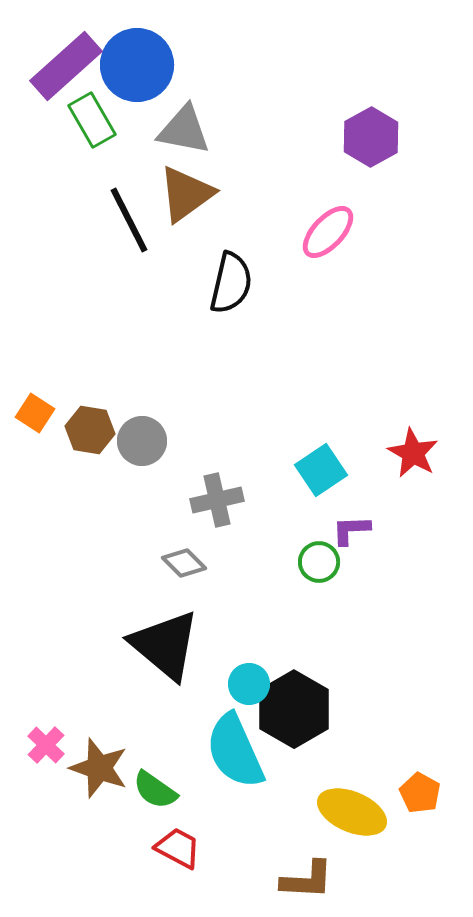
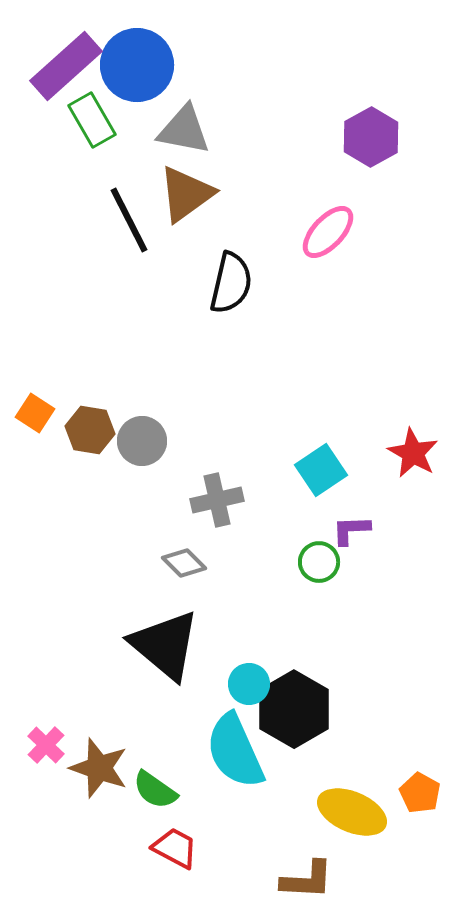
red trapezoid: moved 3 px left
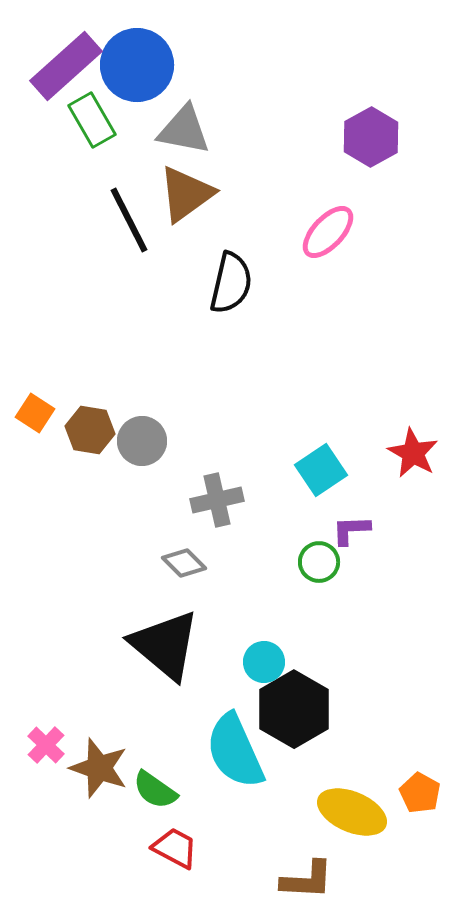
cyan circle: moved 15 px right, 22 px up
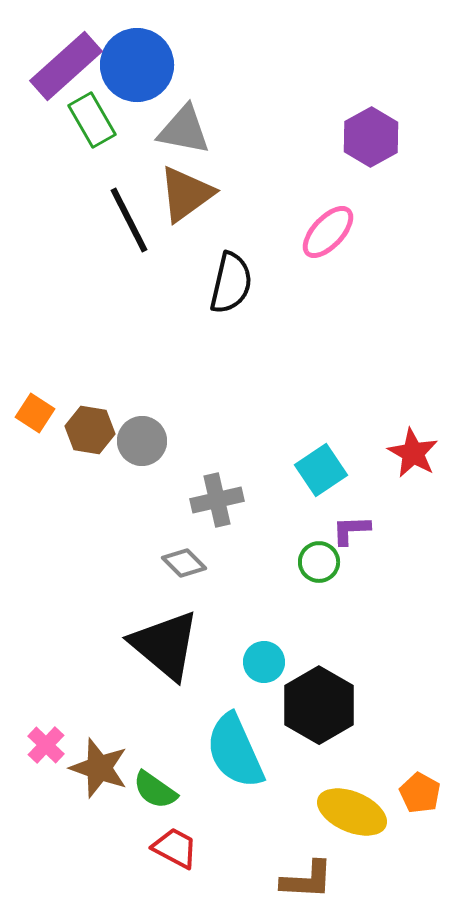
black hexagon: moved 25 px right, 4 px up
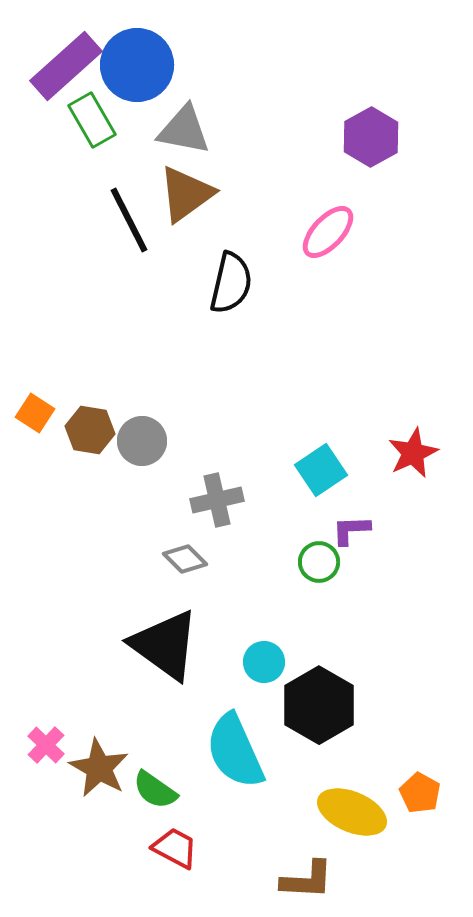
red star: rotated 18 degrees clockwise
gray diamond: moved 1 px right, 4 px up
black triangle: rotated 4 degrees counterclockwise
brown star: rotated 10 degrees clockwise
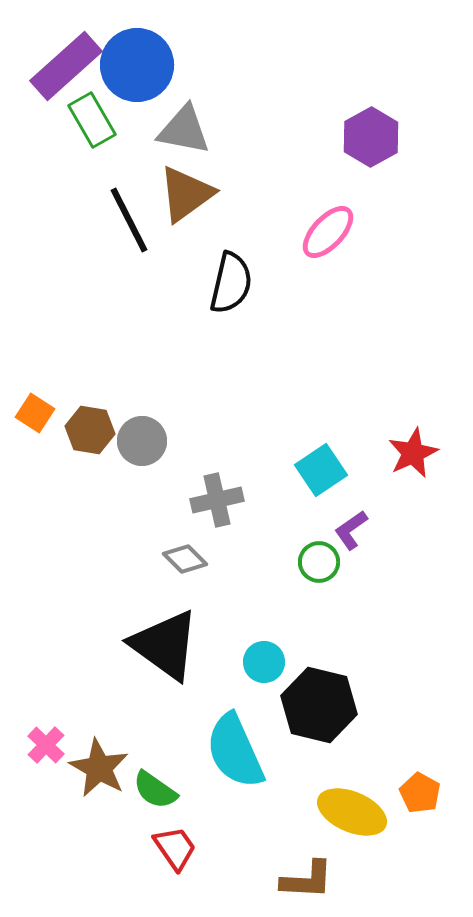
purple L-shape: rotated 33 degrees counterclockwise
black hexagon: rotated 16 degrees counterclockwise
red trapezoid: rotated 27 degrees clockwise
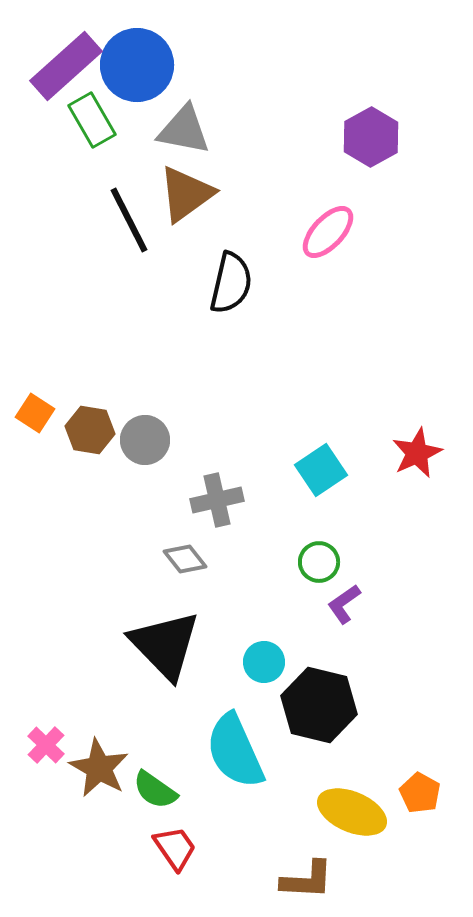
gray circle: moved 3 px right, 1 px up
red star: moved 4 px right
purple L-shape: moved 7 px left, 74 px down
gray diamond: rotated 6 degrees clockwise
black triangle: rotated 10 degrees clockwise
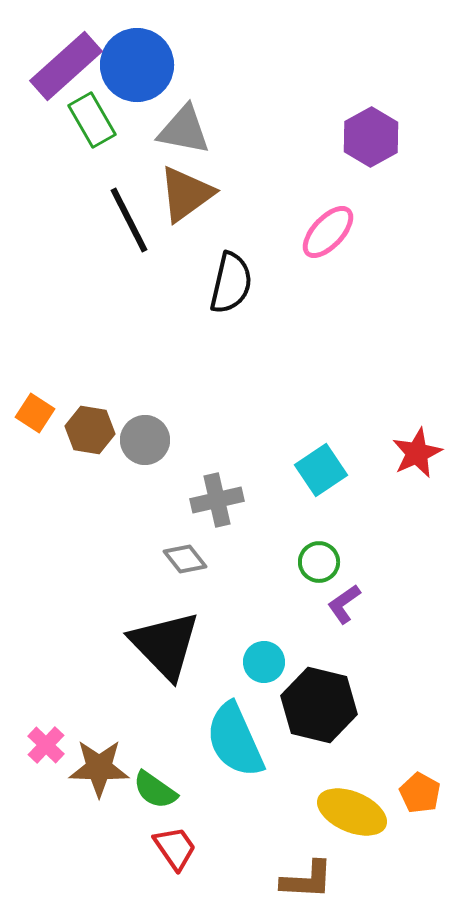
cyan semicircle: moved 11 px up
brown star: rotated 28 degrees counterclockwise
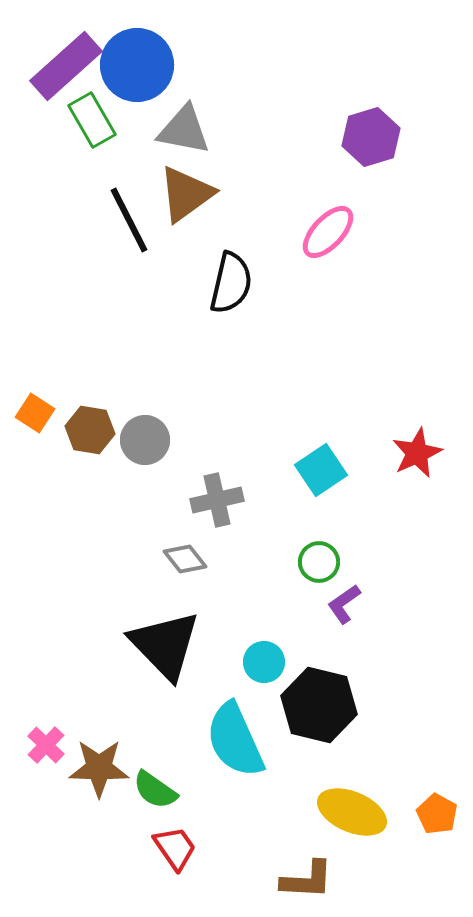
purple hexagon: rotated 12 degrees clockwise
orange pentagon: moved 17 px right, 21 px down
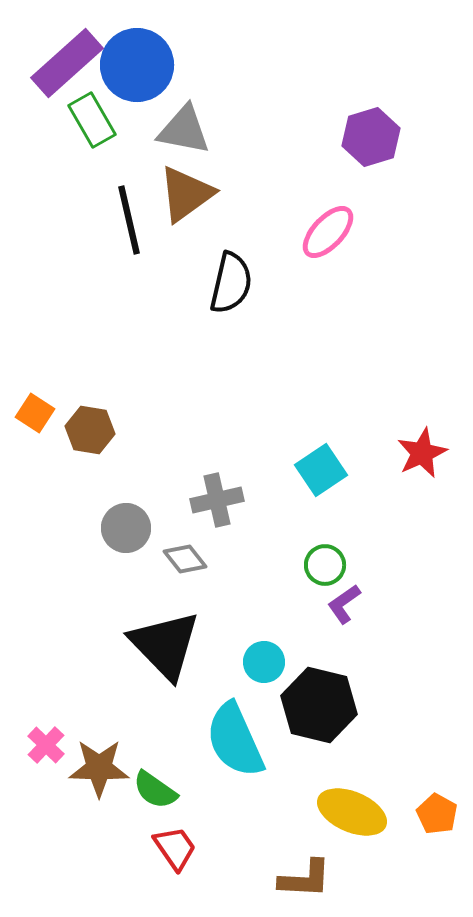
purple rectangle: moved 1 px right, 3 px up
black line: rotated 14 degrees clockwise
gray circle: moved 19 px left, 88 px down
red star: moved 5 px right
green circle: moved 6 px right, 3 px down
brown L-shape: moved 2 px left, 1 px up
